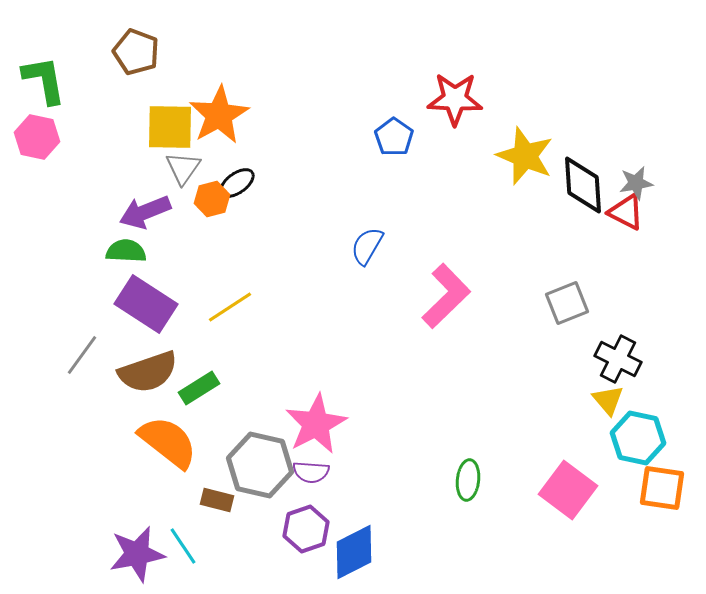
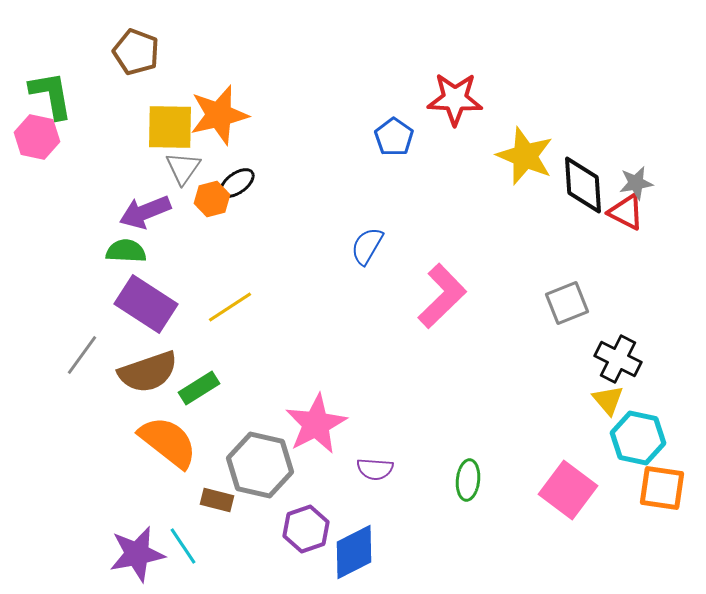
green L-shape: moved 7 px right, 15 px down
orange star: rotated 16 degrees clockwise
pink L-shape: moved 4 px left
purple semicircle: moved 64 px right, 3 px up
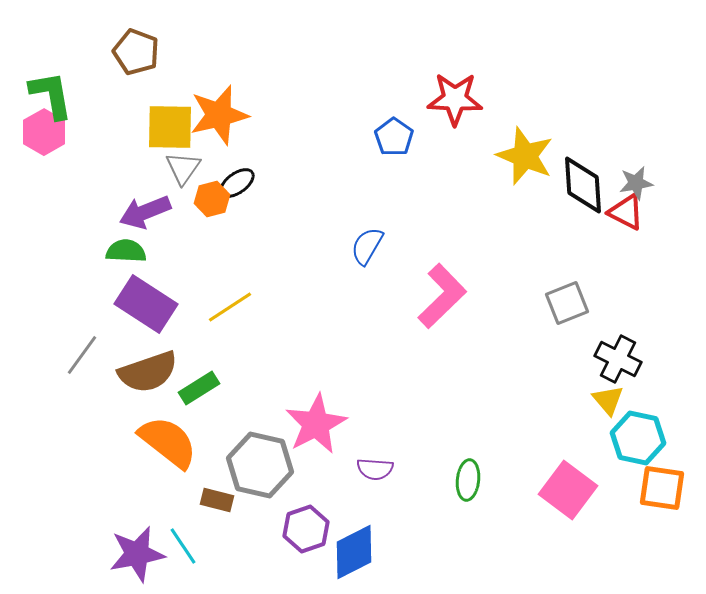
pink hexagon: moved 7 px right, 5 px up; rotated 18 degrees clockwise
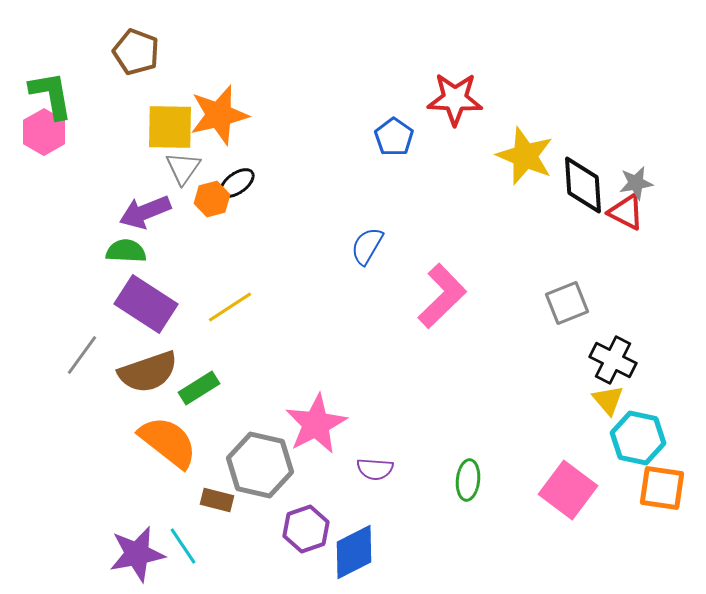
black cross: moved 5 px left, 1 px down
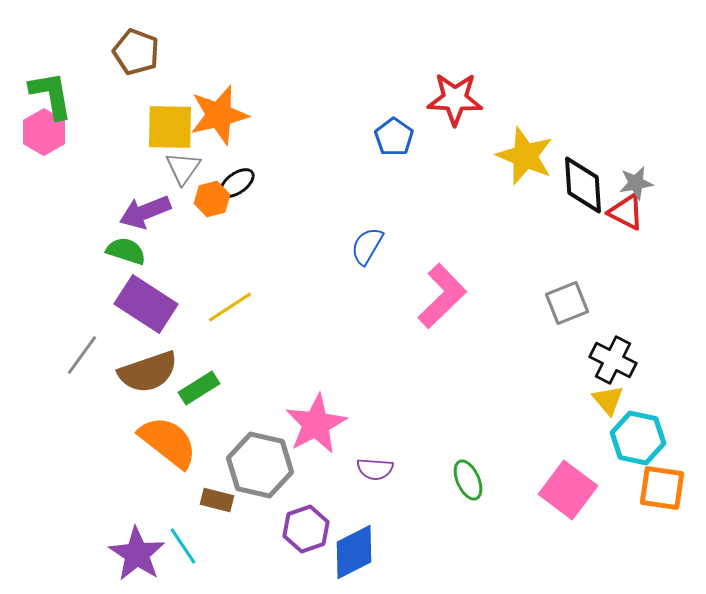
green semicircle: rotated 15 degrees clockwise
green ellipse: rotated 30 degrees counterclockwise
purple star: rotated 28 degrees counterclockwise
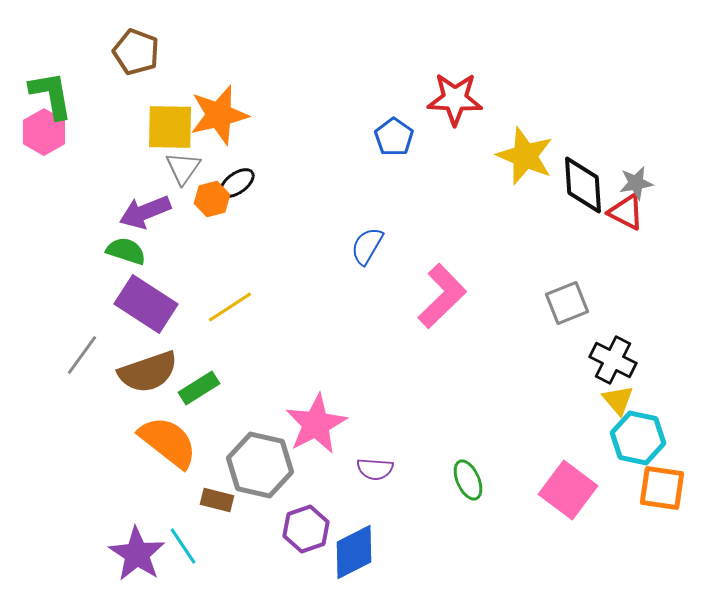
yellow triangle: moved 10 px right
